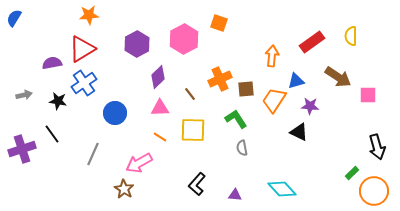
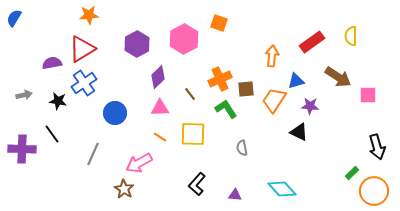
green L-shape: moved 10 px left, 10 px up
yellow square: moved 4 px down
purple cross: rotated 20 degrees clockwise
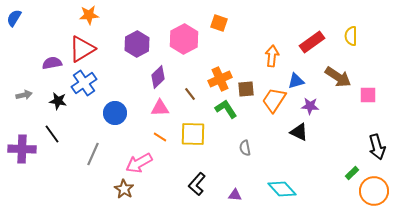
gray semicircle: moved 3 px right
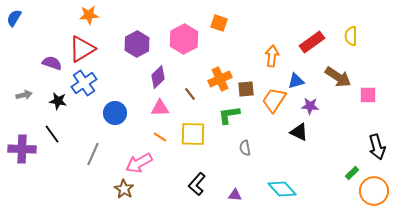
purple semicircle: rotated 30 degrees clockwise
green L-shape: moved 3 px right, 6 px down; rotated 65 degrees counterclockwise
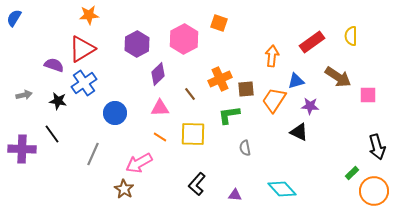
purple semicircle: moved 2 px right, 2 px down
purple diamond: moved 3 px up
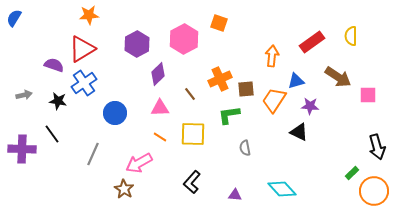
black L-shape: moved 5 px left, 2 px up
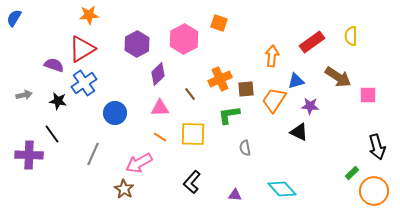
purple cross: moved 7 px right, 6 px down
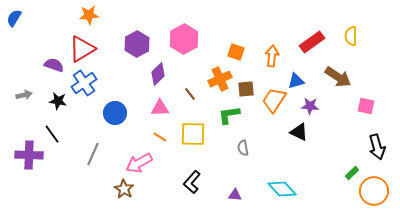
orange square: moved 17 px right, 29 px down
pink square: moved 2 px left, 11 px down; rotated 12 degrees clockwise
gray semicircle: moved 2 px left
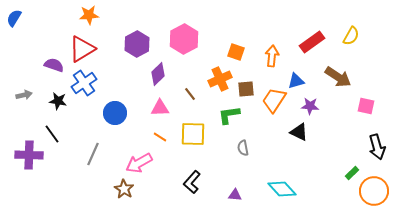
yellow semicircle: rotated 150 degrees counterclockwise
